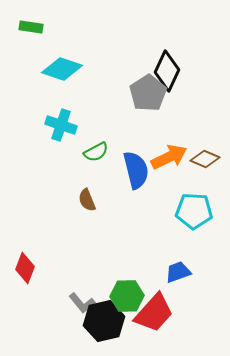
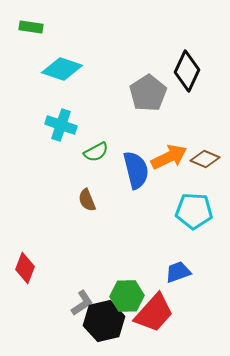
black diamond: moved 20 px right
gray L-shape: rotated 84 degrees counterclockwise
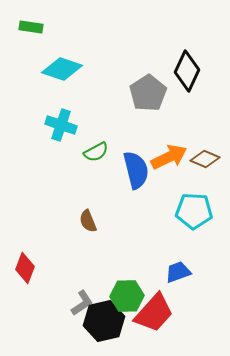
brown semicircle: moved 1 px right, 21 px down
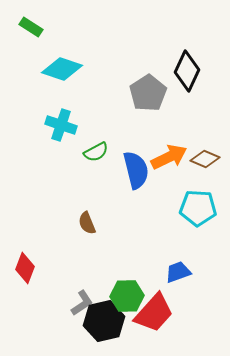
green rectangle: rotated 25 degrees clockwise
cyan pentagon: moved 4 px right, 3 px up
brown semicircle: moved 1 px left, 2 px down
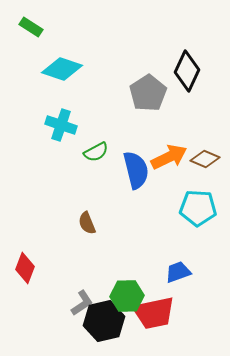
red trapezoid: rotated 36 degrees clockwise
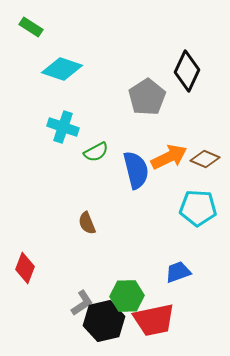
gray pentagon: moved 1 px left, 4 px down
cyan cross: moved 2 px right, 2 px down
red trapezoid: moved 7 px down
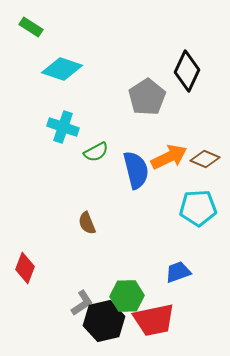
cyan pentagon: rotated 6 degrees counterclockwise
